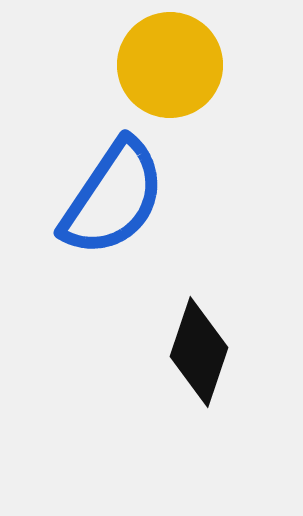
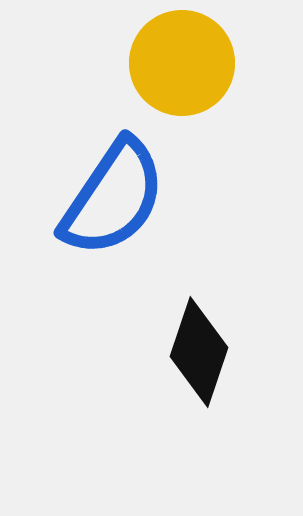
yellow circle: moved 12 px right, 2 px up
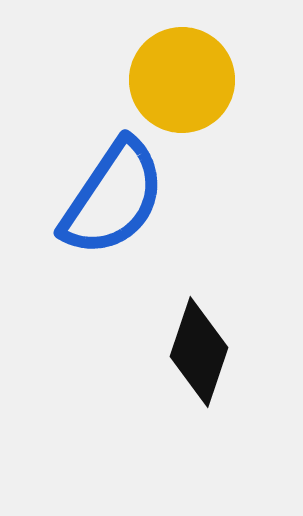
yellow circle: moved 17 px down
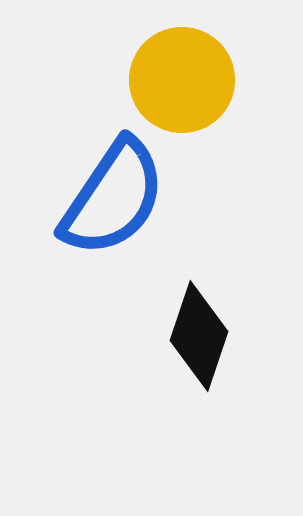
black diamond: moved 16 px up
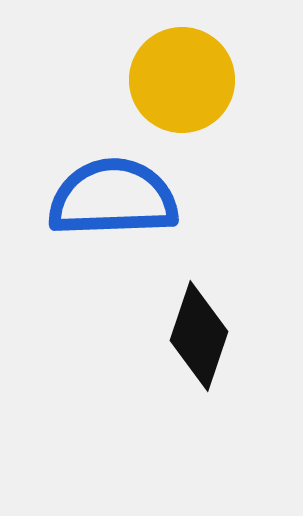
blue semicircle: rotated 126 degrees counterclockwise
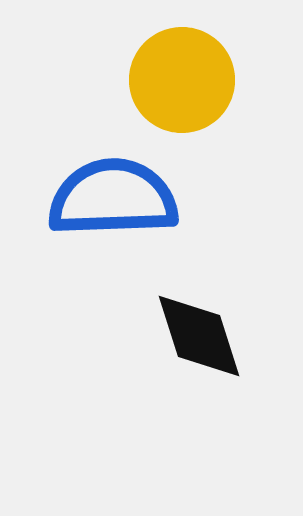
black diamond: rotated 36 degrees counterclockwise
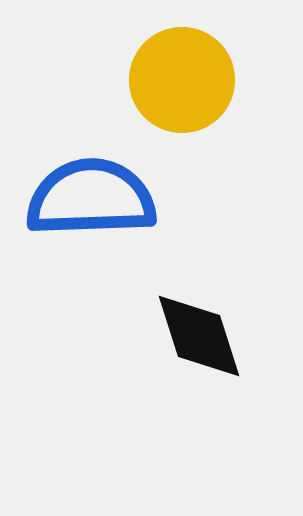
blue semicircle: moved 22 px left
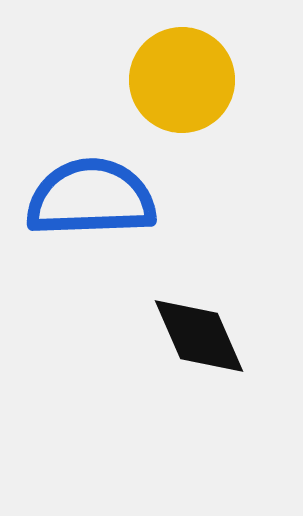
black diamond: rotated 6 degrees counterclockwise
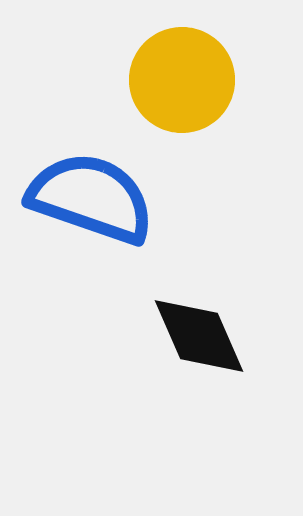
blue semicircle: rotated 21 degrees clockwise
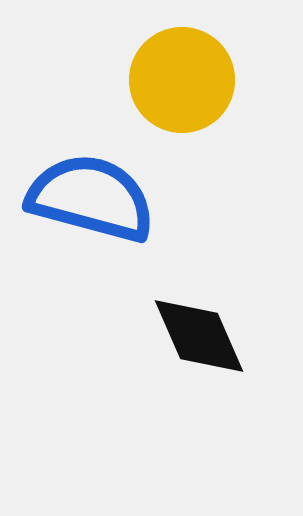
blue semicircle: rotated 4 degrees counterclockwise
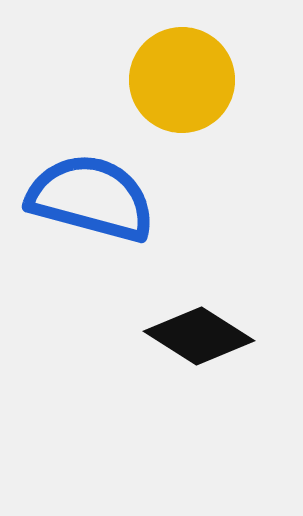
black diamond: rotated 34 degrees counterclockwise
